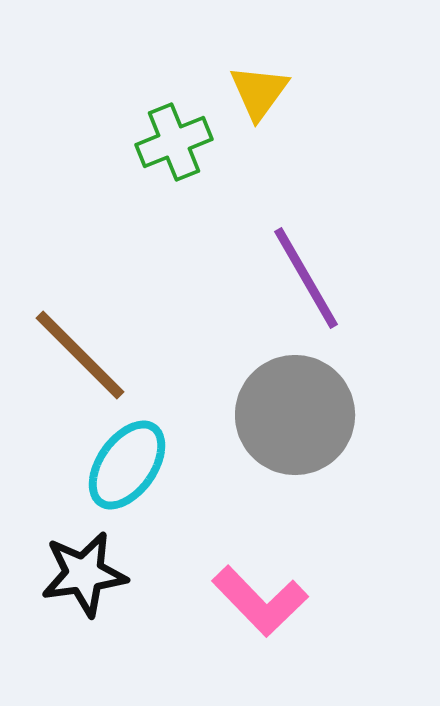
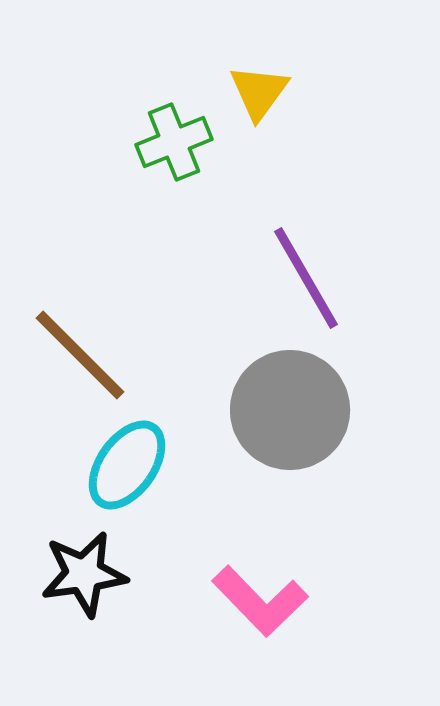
gray circle: moved 5 px left, 5 px up
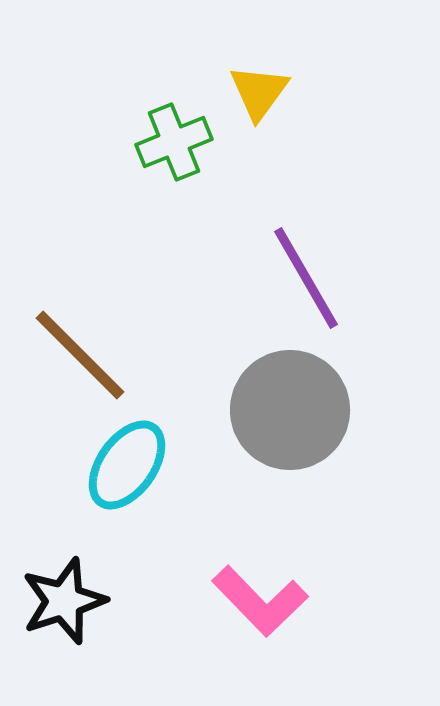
black star: moved 20 px left, 27 px down; rotated 10 degrees counterclockwise
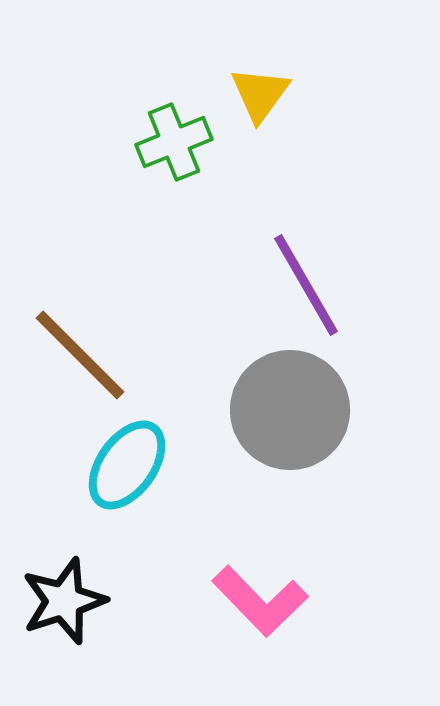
yellow triangle: moved 1 px right, 2 px down
purple line: moved 7 px down
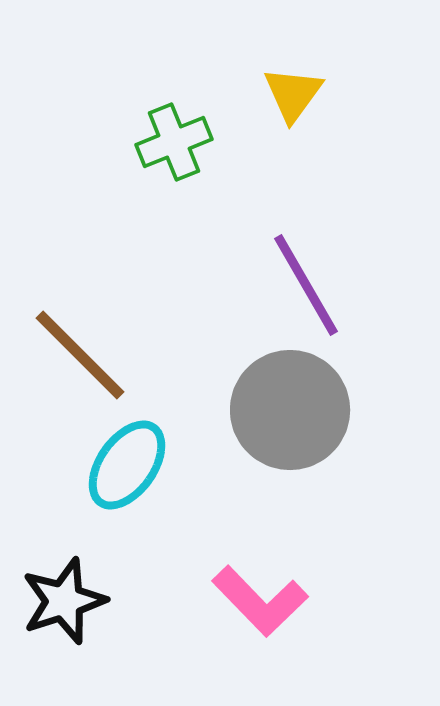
yellow triangle: moved 33 px right
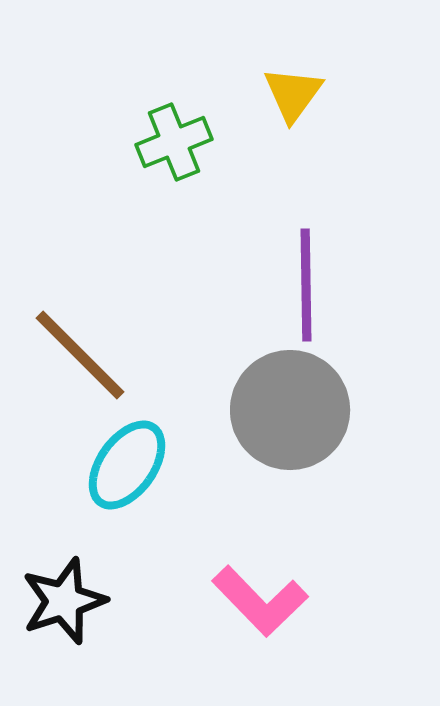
purple line: rotated 29 degrees clockwise
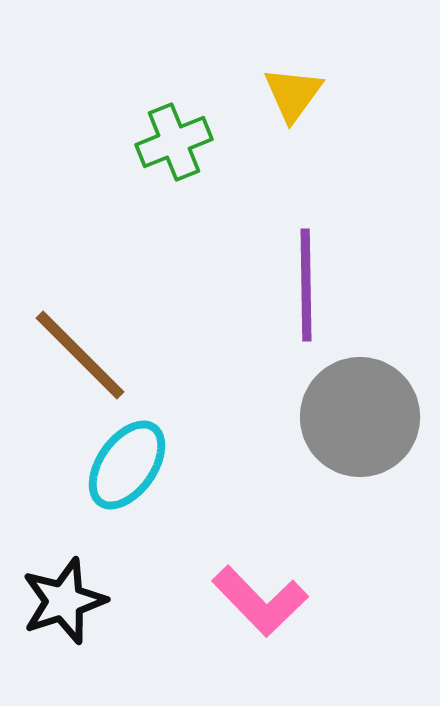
gray circle: moved 70 px right, 7 px down
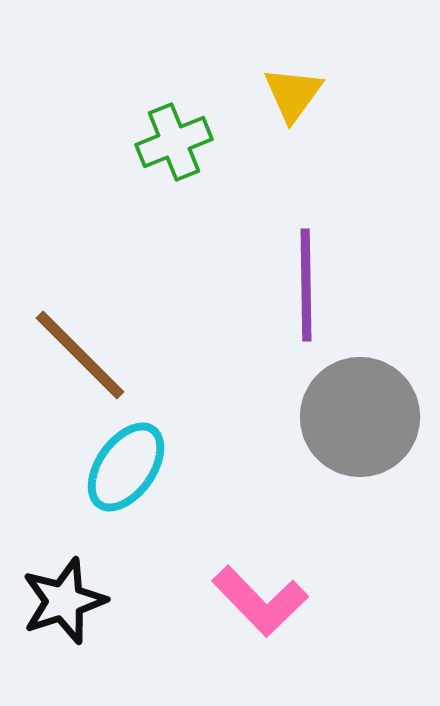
cyan ellipse: moved 1 px left, 2 px down
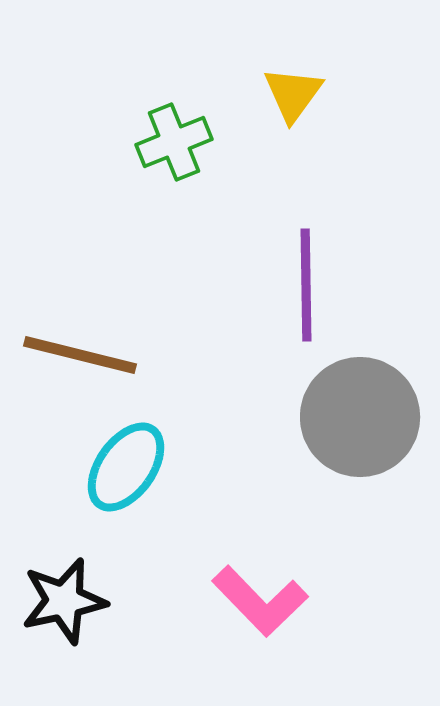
brown line: rotated 31 degrees counterclockwise
black star: rotated 6 degrees clockwise
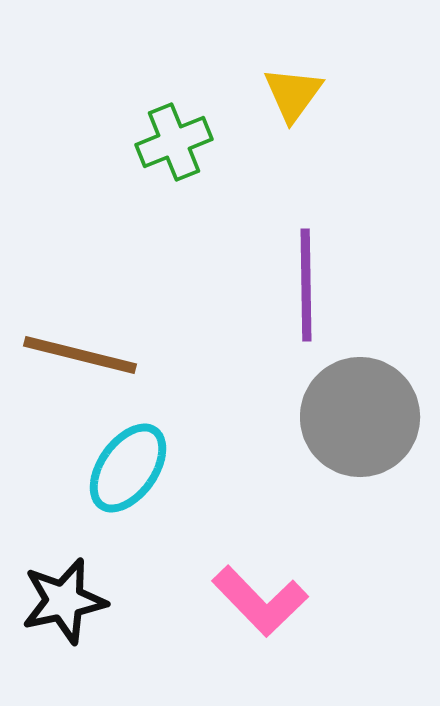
cyan ellipse: moved 2 px right, 1 px down
